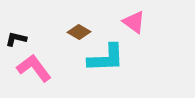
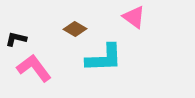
pink triangle: moved 5 px up
brown diamond: moved 4 px left, 3 px up
cyan L-shape: moved 2 px left
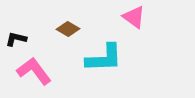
brown diamond: moved 7 px left
pink L-shape: moved 3 px down
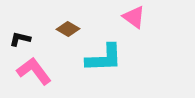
black L-shape: moved 4 px right
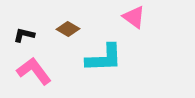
black L-shape: moved 4 px right, 4 px up
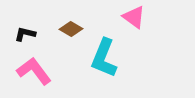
brown diamond: moved 3 px right
black L-shape: moved 1 px right, 1 px up
cyan L-shape: rotated 114 degrees clockwise
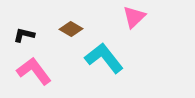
pink triangle: rotated 40 degrees clockwise
black L-shape: moved 1 px left, 1 px down
cyan L-shape: rotated 120 degrees clockwise
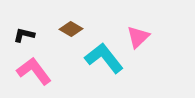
pink triangle: moved 4 px right, 20 px down
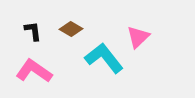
black L-shape: moved 9 px right, 4 px up; rotated 70 degrees clockwise
pink L-shape: rotated 18 degrees counterclockwise
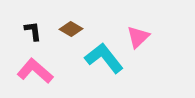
pink L-shape: moved 1 px right; rotated 6 degrees clockwise
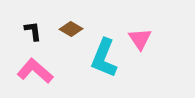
pink triangle: moved 2 px right, 2 px down; rotated 20 degrees counterclockwise
cyan L-shape: rotated 120 degrees counterclockwise
